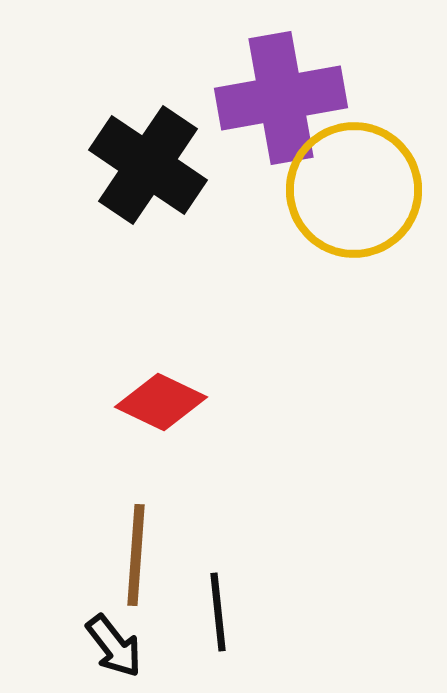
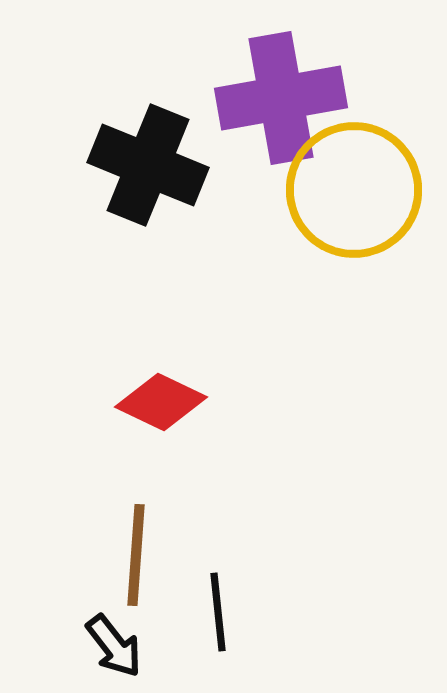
black cross: rotated 12 degrees counterclockwise
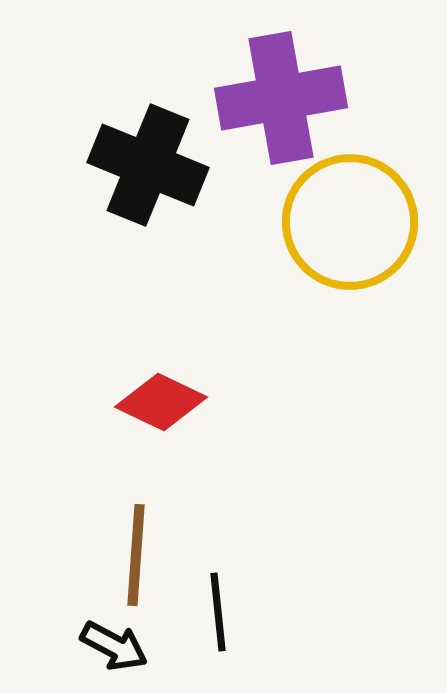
yellow circle: moved 4 px left, 32 px down
black arrow: rotated 24 degrees counterclockwise
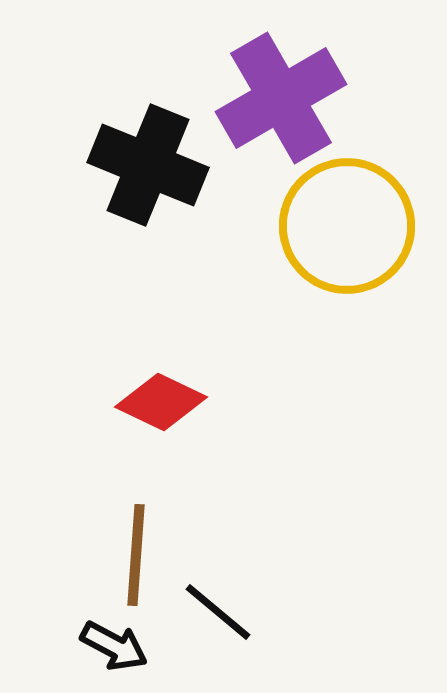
purple cross: rotated 20 degrees counterclockwise
yellow circle: moved 3 px left, 4 px down
black line: rotated 44 degrees counterclockwise
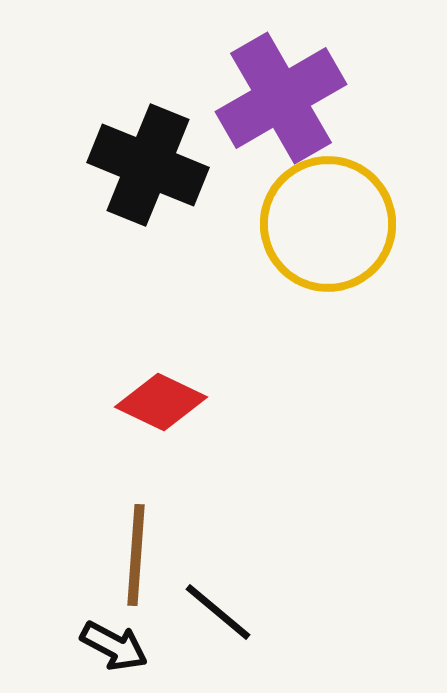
yellow circle: moved 19 px left, 2 px up
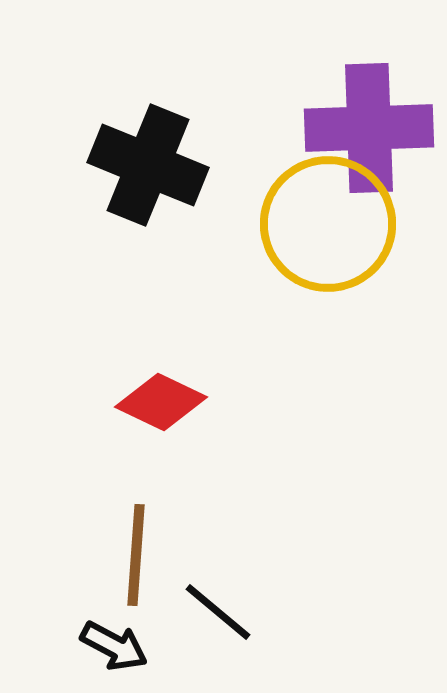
purple cross: moved 88 px right, 30 px down; rotated 28 degrees clockwise
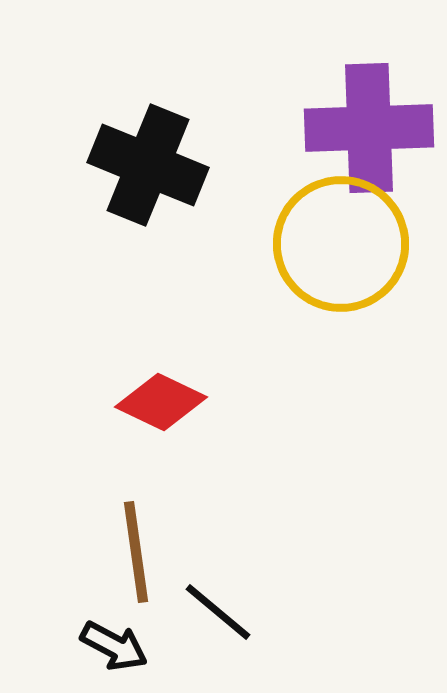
yellow circle: moved 13 px right, 20 px down
brown line: moved 3 px up; rotated 12 degrees counterclockwise
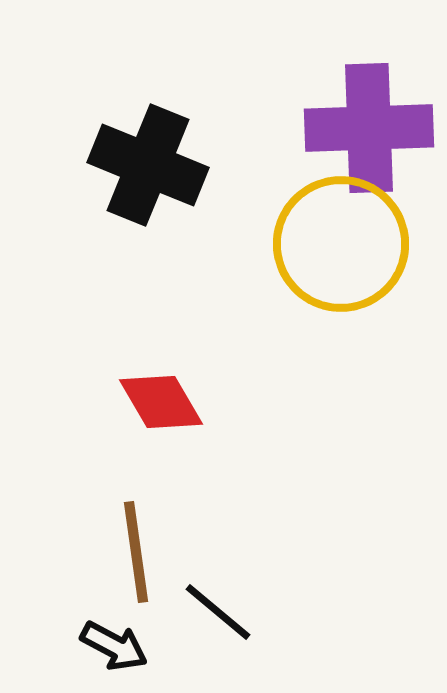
red diamond: rotated 34 degrees clockwise
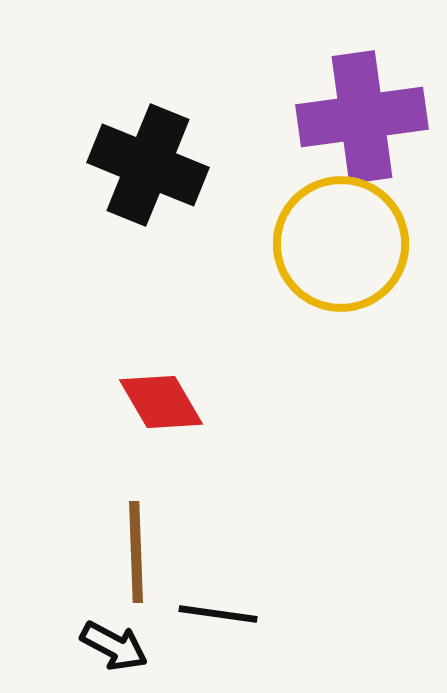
purple cross: moved 7 px left, 11 px up; rotated 6 degrees counterclockwise
brown line: rotated 6 degrees clockwise
black line: moved 2 px down; rotated 32 degrees counterclockwise
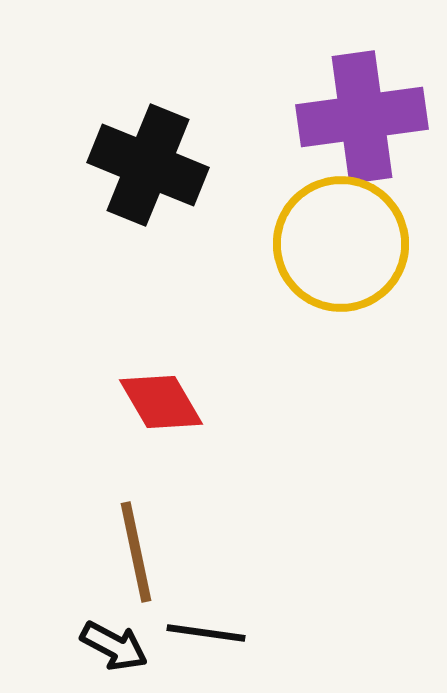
brown line: rotated 10 degrees counterclockwise
black line: moved 12 px left, 19 px down
